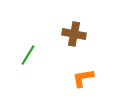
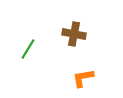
green line: moved 6 px up
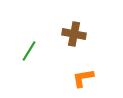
green line: moved 1 px right, 2 px down
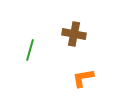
green line: moved 1 px right, 1 px up; rotated 15 degrees counterclockwise
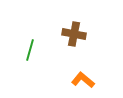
orange L-shape: moved 2 px down; rotated 50 degrees clockwise
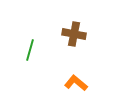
orange L-shape: moved 7 px left, 3 px down
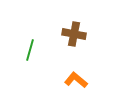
orange L-shape: moved 3 px up
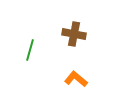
orange L-shape: moved 1 px up
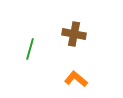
green line: moved 1 px up
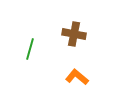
orange L-shape: moved 1 px right, 2 px up
